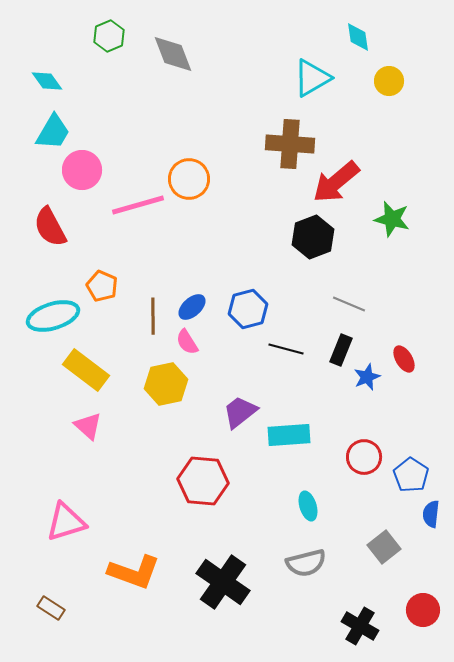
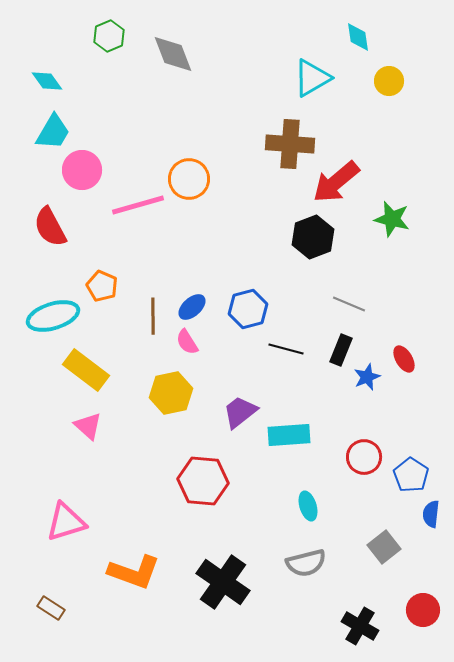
yellow hexagon at (166, 384): moved 5 px right, 9 px down
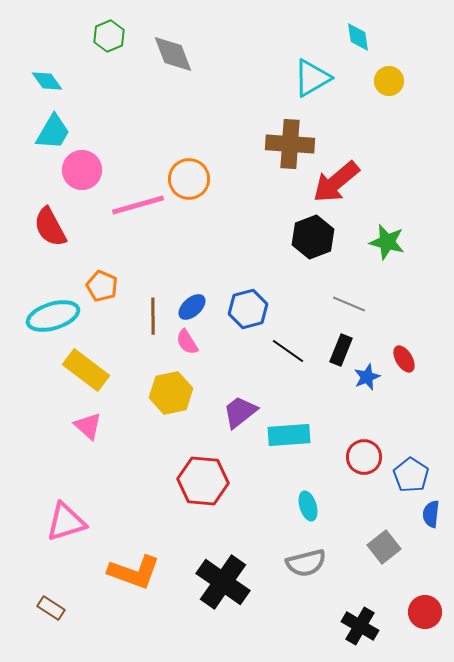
green star at (392, 219): moved 5 px left, 23 px down
black line at (286, 349): moved 2 px right, 2 px down; rotated 20 degrees clockwise
red circle at (423, 610): moved 2 px right, 2 px down
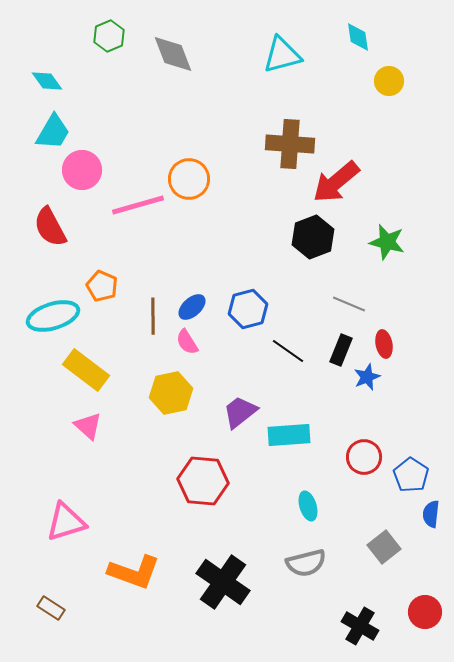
cyan triangle at (312, 78): moved 30 px left, 23 px up; rotated 15 degrees clockwise
red ellipse at (404, 359): moved 20 px left, 15 px up; rotated 20 degrees clockwise
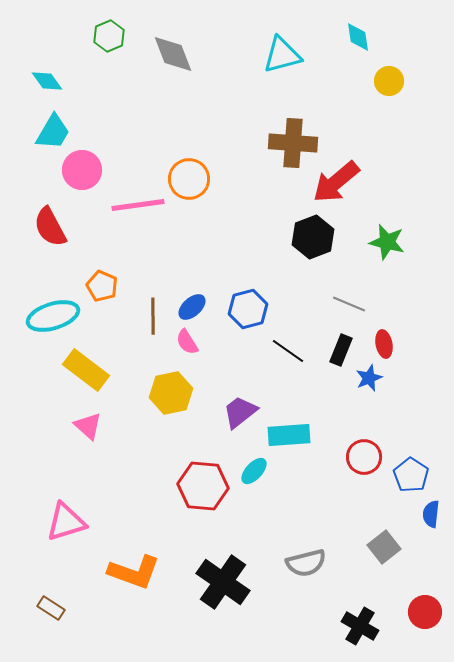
brown cross at (290, 144): moved 3 px right, 1 px up
pink line at (138, 205): rotated 8 degrees clockwise
blue star at (367, 377): moved 2 px right, 1 px down
red hexagon at (203, 481): moved 5 px down
cyan ellipse at (308, 506): moved 54 px left, 35 px up; rotated 60 degrees clockwise
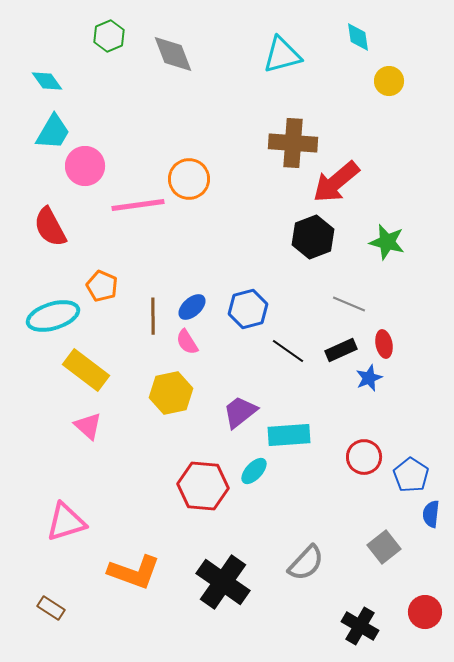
pink circle at (82, 170): moved 3 px right, 4 px up
black rectangle at (341, 350): rotated 44 degrees clockwise
gray semicircle at (306, 563): rotated 33 degrees counterclockwise
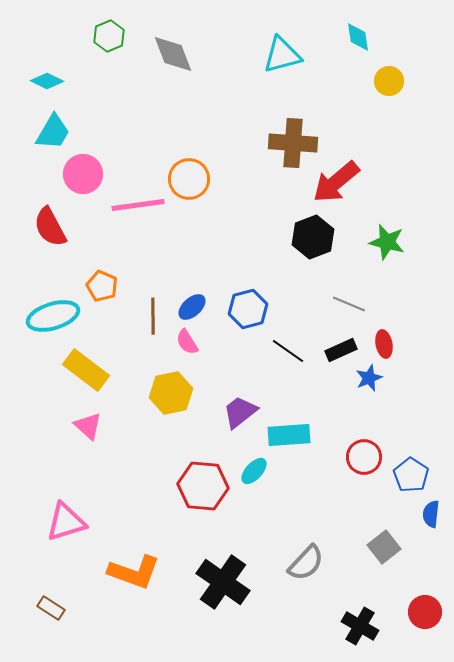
cyan diamond at (47, 81): rotated 28 degrees counterclockwise
pink circle at (85, 166): moved 2 px left, 8 px down
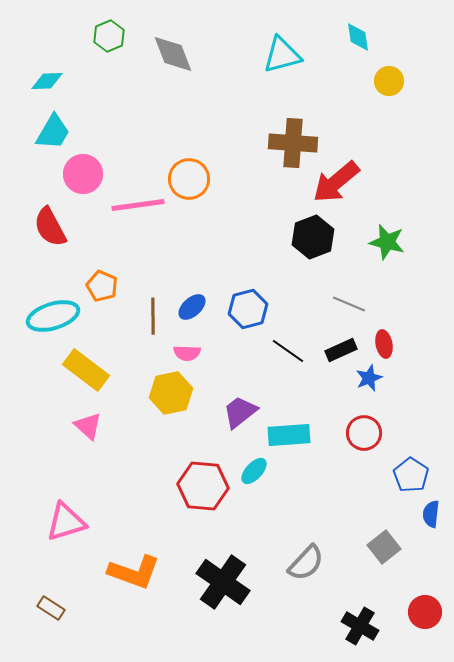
cyan diamond at (47, 81): rotated 28 degrees counterclockwise
pink semicircle at (187, 342): moved 11 px down; rotated 56 degrees counterclockwise
red circle at (364, 457): moved 24 px up
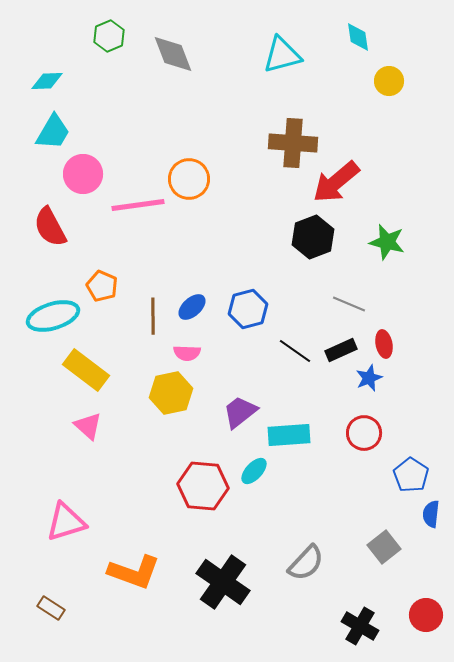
black line at (288, 351): moved 7 px right
red circle at (425, 612): moved 1 px right, 3 px down
